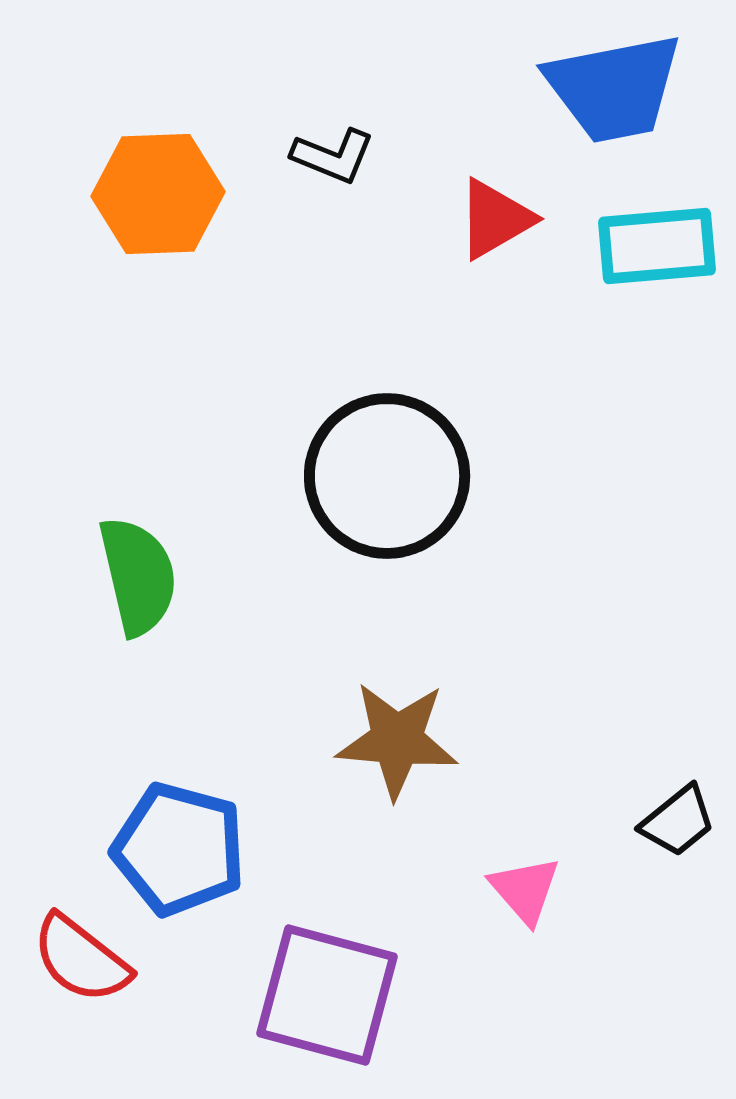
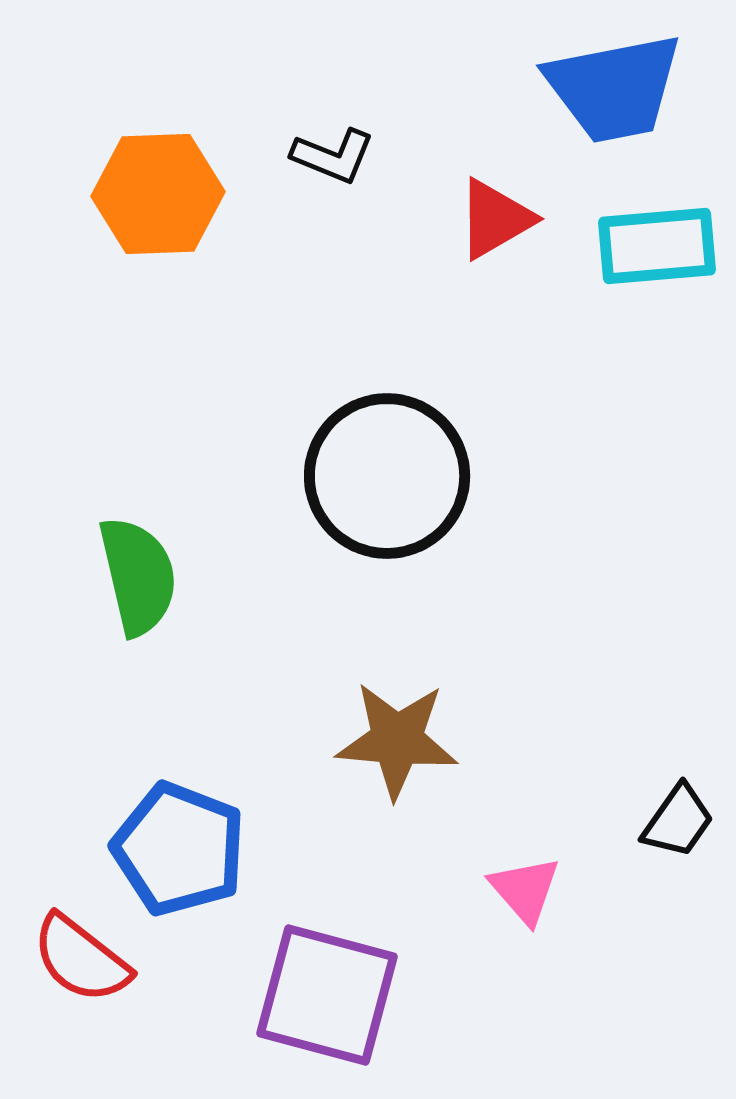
black trapezoid: rotated 16 degrees counterclockwise
blue pentagon: rotated 6 degrees clockwise
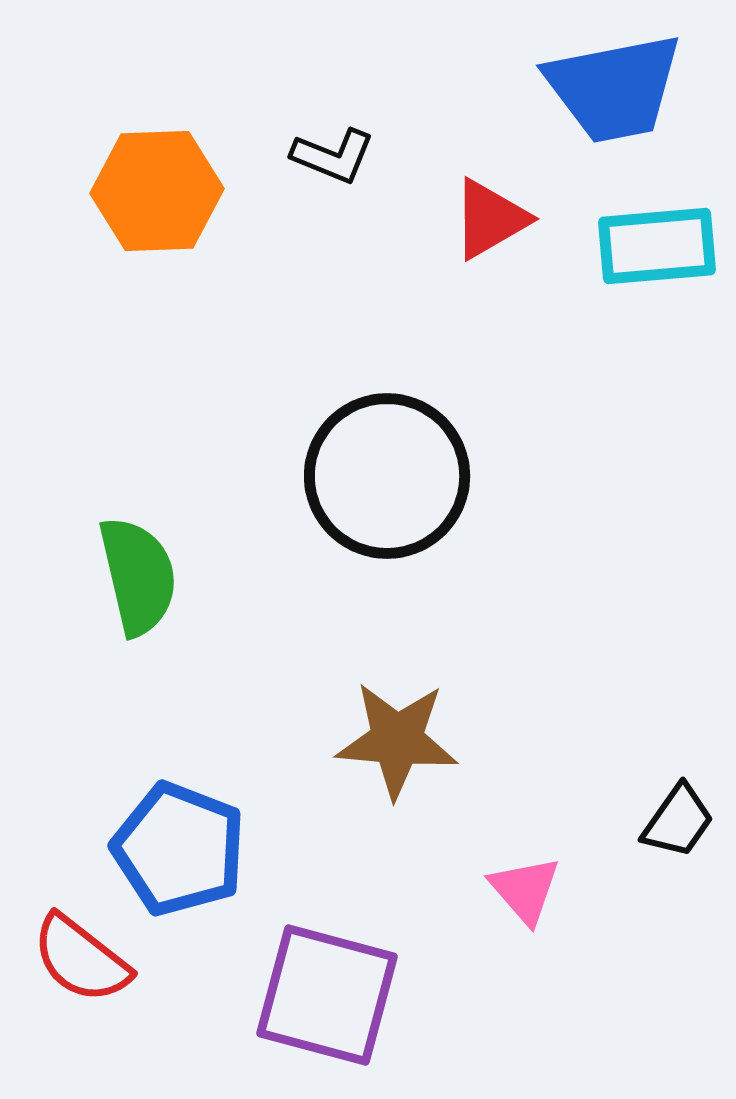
orange hexagon: moved 1 px left, 3 px up
red triangle: moved 5 px left
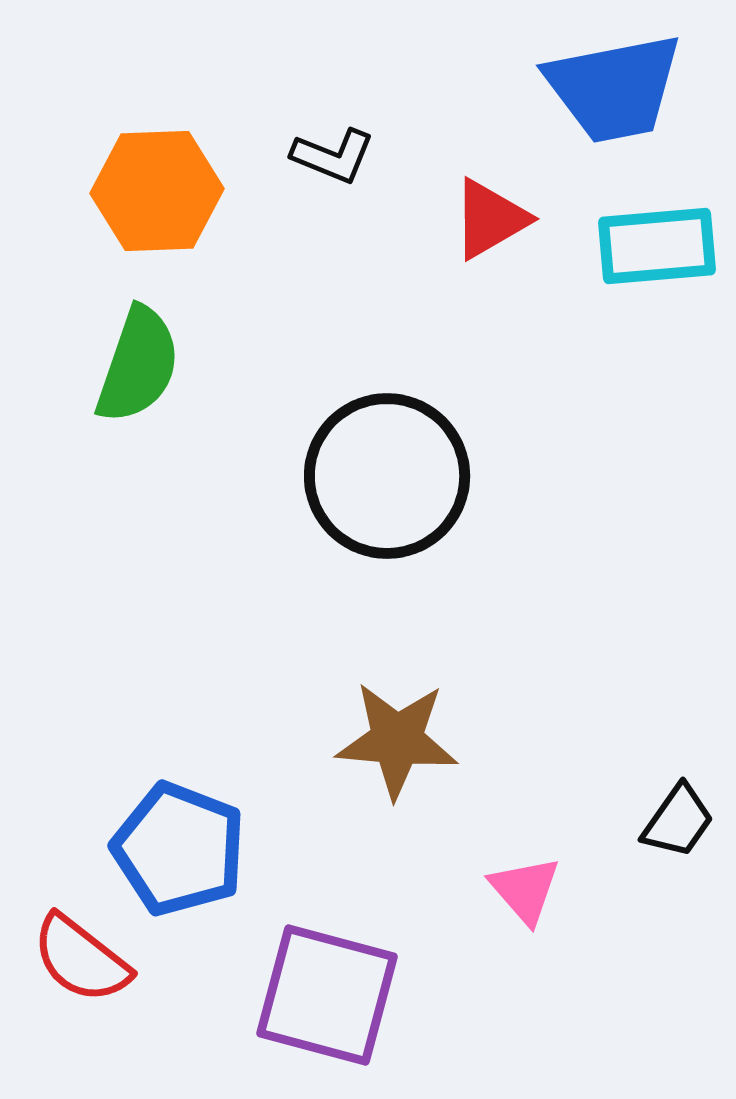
green semicircle: moved 211 px up; rotated 32 degrees clockwise
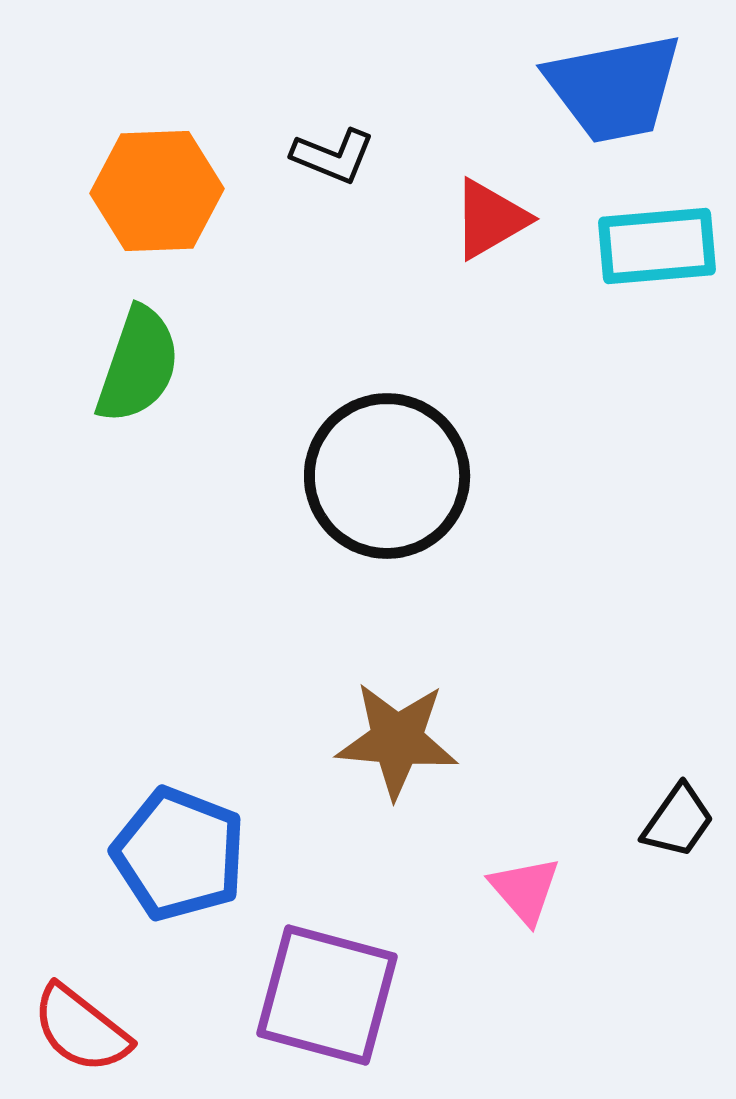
blue pentagon: moved 5 px down
red semicircle: moved 70 px down
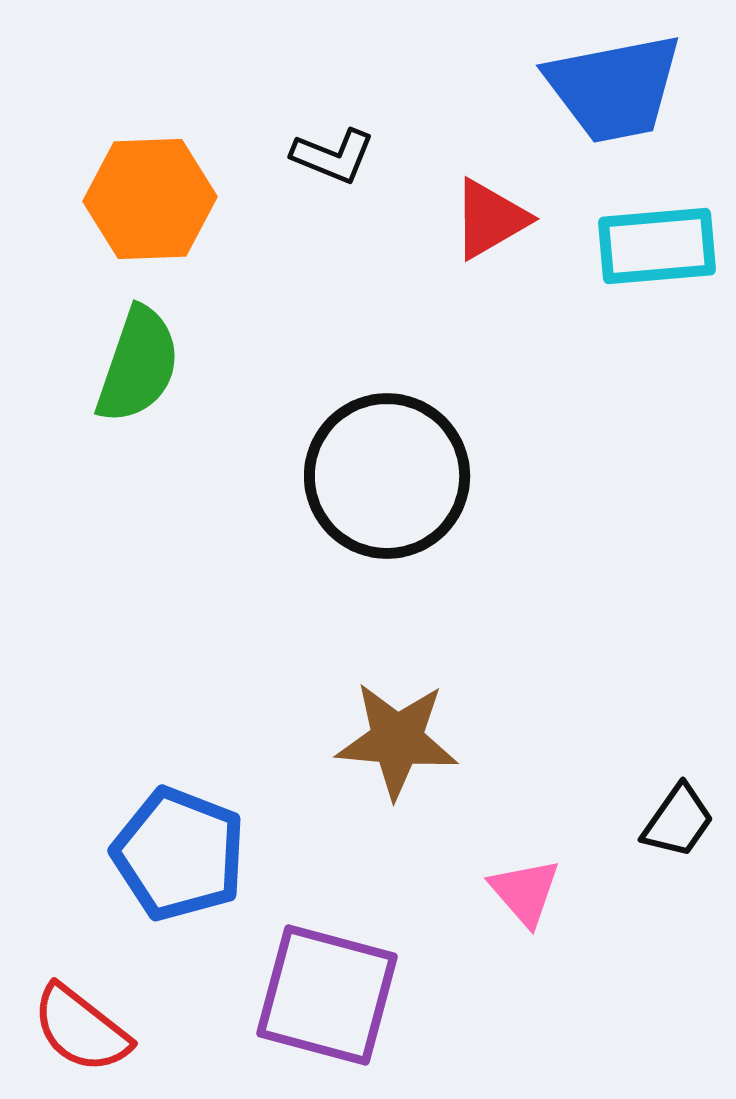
orange hexagon: moved 7 px left, 8 px down
pink triangle: moved 2 px down
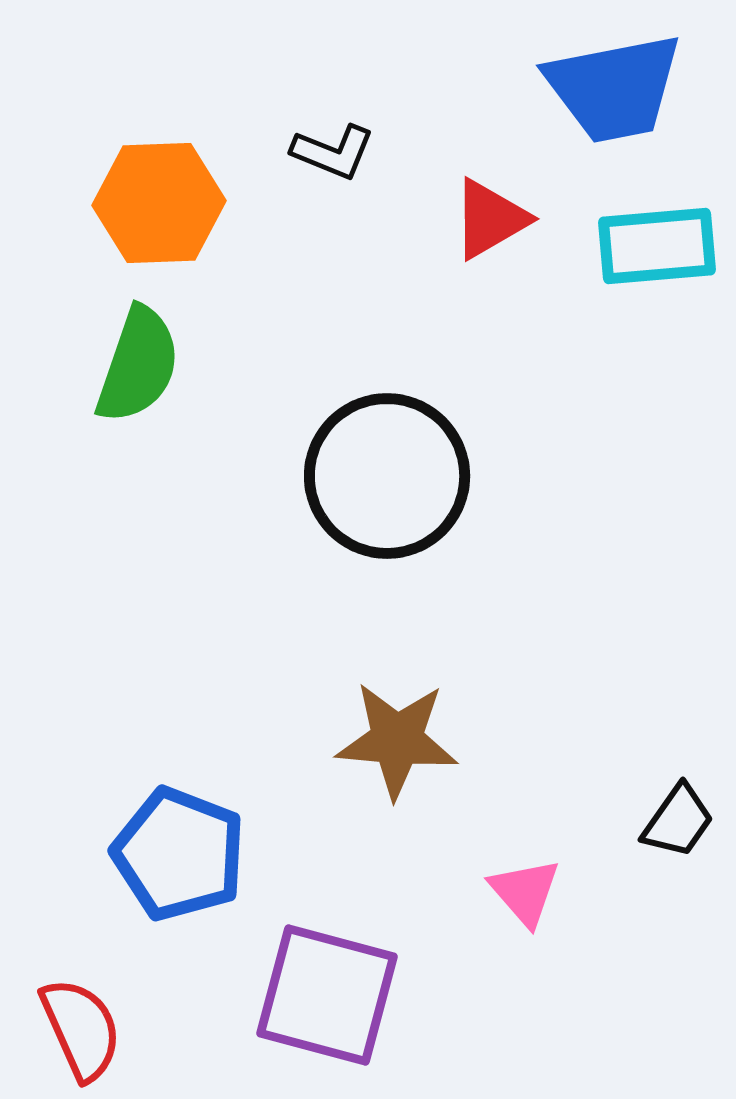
black L-shape: moved 4 px up
orange hexagon: moved 9 px right, 4 px down
red semicircle: rotated 152 degrees counterclockwise
